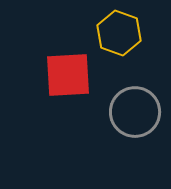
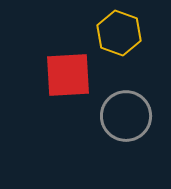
gray circle: moved 9 px left, 4 px down
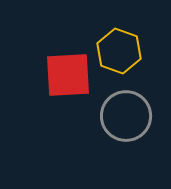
yellow hexagon: moved 18 px down
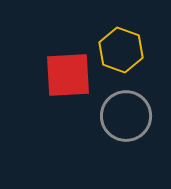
yellow hexagon: moved 2 px right, 1 px up
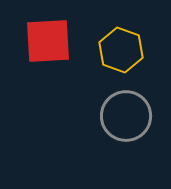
red square: moved 20 px left, 34 px up
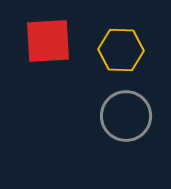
yellow hexagon: rotated 18 degrees counterclockwise
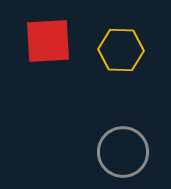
gray circle: moved 3 px left, 36 px down
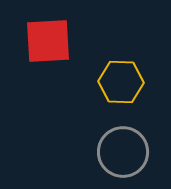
yellow hexagon: moved 32 px down
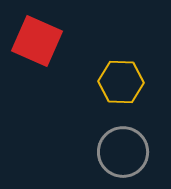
red square: moved 11 px left; rotated 27 degrees clockwise
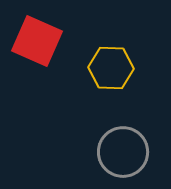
yellow hexagon: moved 10 px left, 14 px up
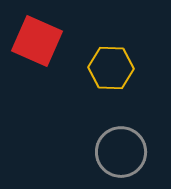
gray circle: moved 2 px left
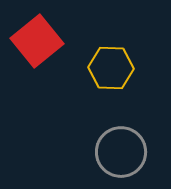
red square: rotated 27 degrees clockwise
